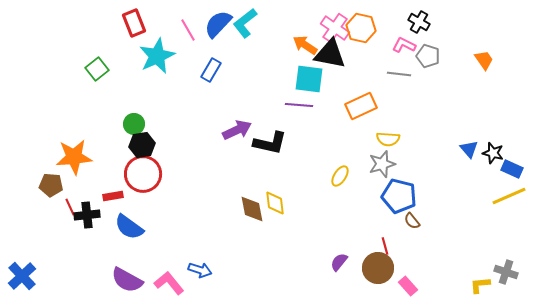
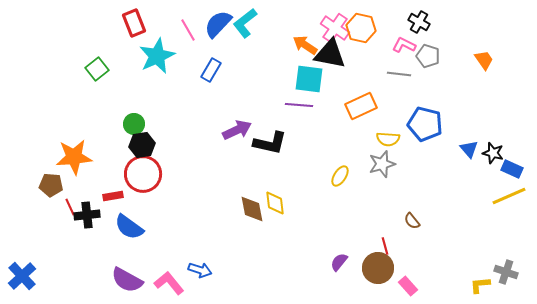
blue pentagon at (399, 196): moved 26 px right, 72 px up
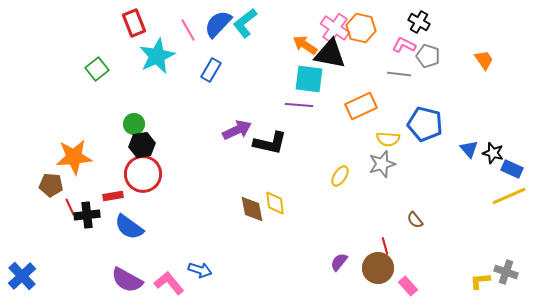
brown semicircle at (412, 221): moved 3 px right, 1 px up
yellow L-shape at (480, 285): moved 4 px up
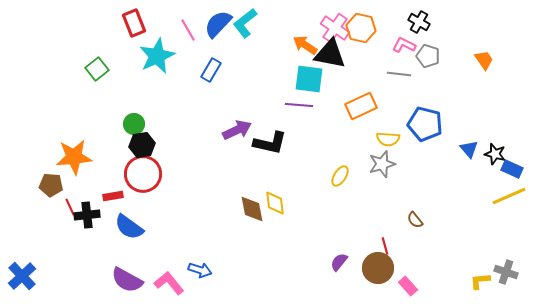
black star at (493, 153): moved 2 px right, 1 px down
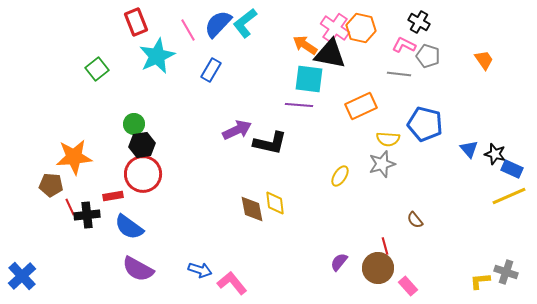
red rectangle at (134, 23): moved 2 px right, 1 px up
purple semicircle at (127, 280): moved 11 px right, 11 px up
pink L-shape at (169, 283): moved 63 px right
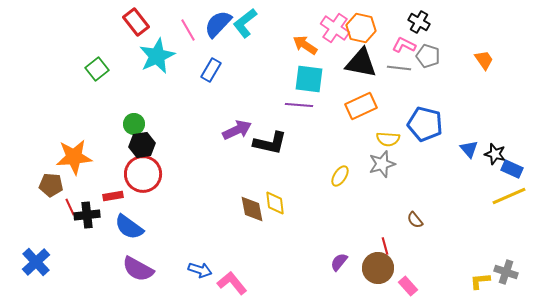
red rectangle at (136, 22): rotated 16 degrees counterclockwise
black triangle at (330, 54): moved 31 px right, 9 px down
gray line at (399, 74): moved 6 px up
blue cross at (22, 276): moved 14 px right, 14 px up
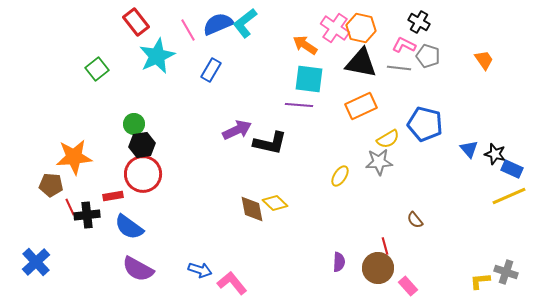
blue semicircle at (218, 24): rotated 24 degrees clockwise
yellow semicircle at (388, 139): rotated 35 degrees counterclockwise
gray star at (382, 164): moved 3 px left, 2 px up; rotated 12 degrees clockwise
yellow diamond at (275, 203): rotated 40 degrees counterclockwise
purple semicircle at (339, 262): rotated 144 degrees clockwise
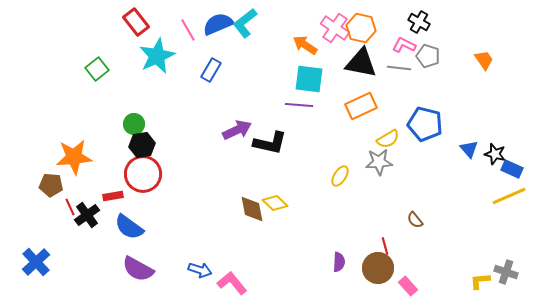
black cross at (87, 215): rotated 30 degrees counterclockwise
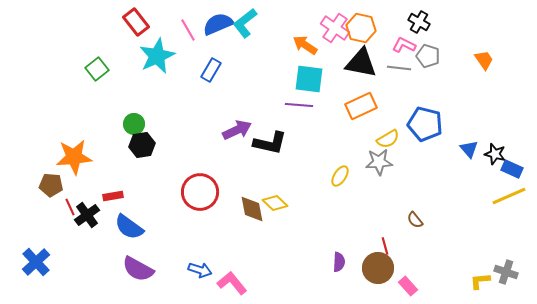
red circle at (143, 174): moved 57 px right, 18 px down
